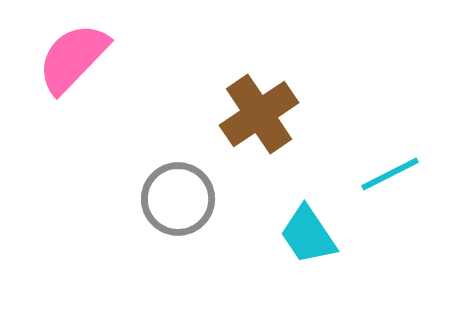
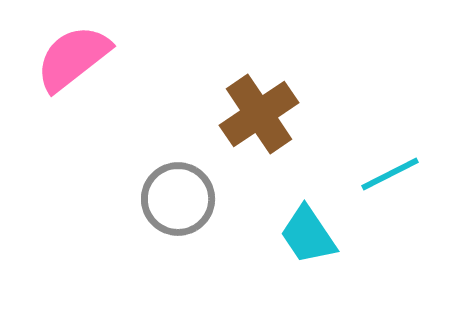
pink semicircle: rotated 8 degrees clockwise
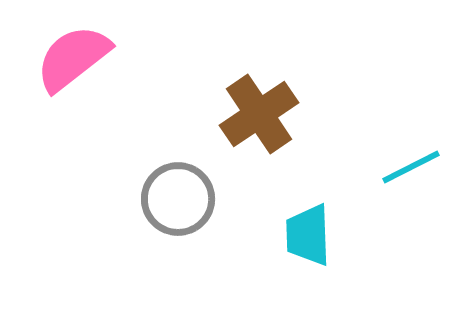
cyan line: moved 21 px right, 7 px up
cyan trapezoid: rotated 32 degrees clockwise
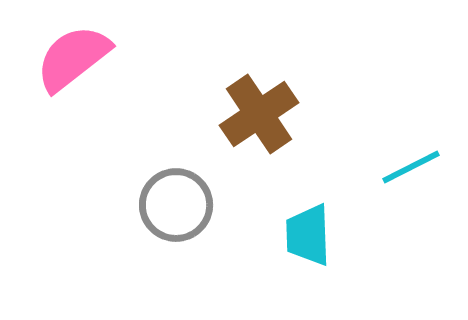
gray circle: moved 2 px left, 6 px down
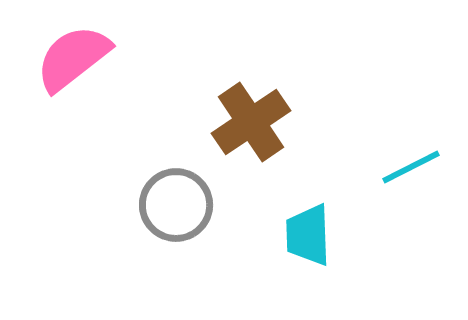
brown cross: moved 8 px left, 8 px down
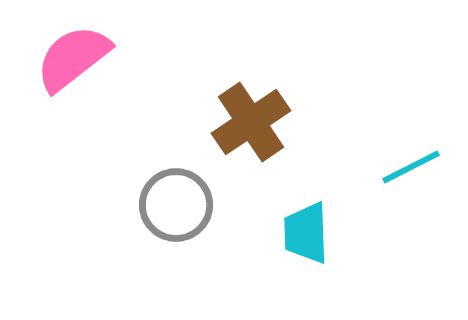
cyan trapezoid: moved 2 px left, 2 px up
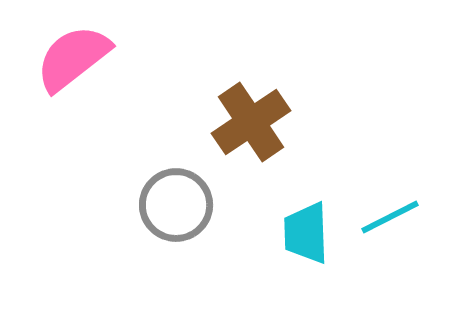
cyan line: moved 21 px left, 50 px down
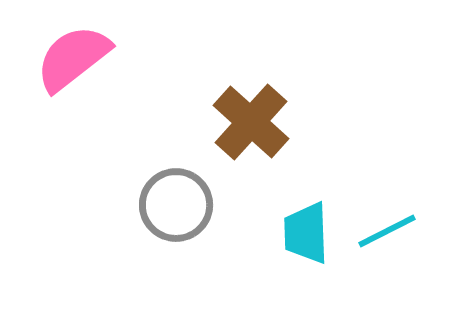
brown cross: rotated 14 degrees counterclockwise
cyan line: moved 3 px left, 14 px down
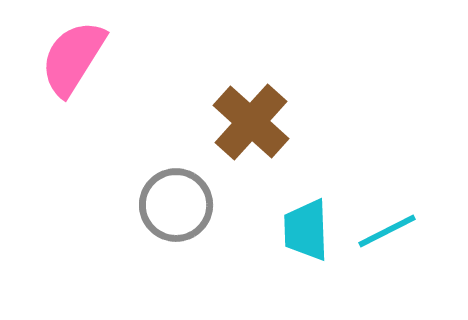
pink semicircle: rotated 20 degrees counterclockwise
cyan trapezoid: moved 3 px up
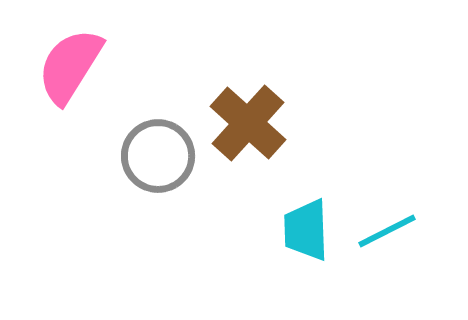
pink semicircle: moved 3 px left, 8 px down
brown cross: moved 3 px left, 1 px down
gray circle: moved 18 px left, 49 px up
